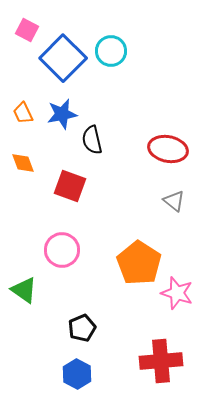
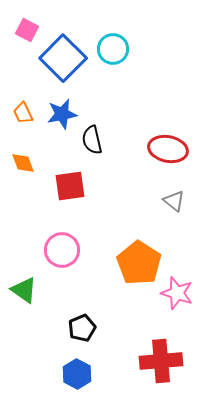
cyan circle: moved 2 px right, 2 px up
red square: rotated 28 degrees counterclockwise
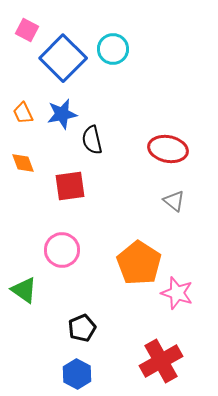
red cross: rotated 24 degrees counterclockwise
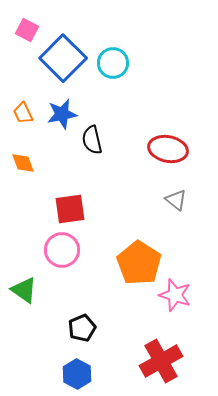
cyan circle: moved 14 px down
red square: moved 23 px down
gray triangle: moved 2 px right, 1 px up
pink star: moved 2 px left, 2 px down
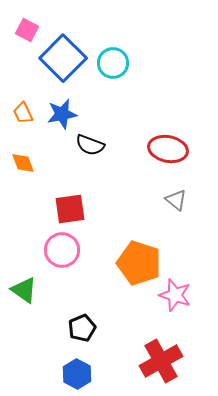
black semicircle: moved 2 px left, 5 px down; rotated 56 degrees counterclockwise
orange pentagon: rotated 15 degrees counterclockwise
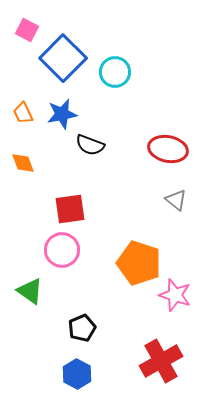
cyan circle: moved 2 px right, 9 px down
green triangle: moved 6 px right, 1 px down
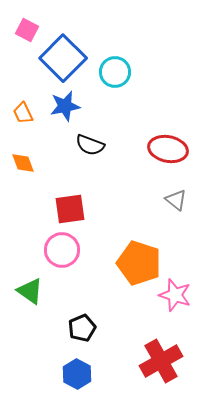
blue star: moved 3 px right, 8 px up
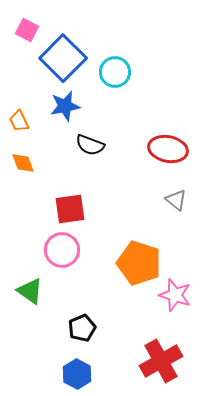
orange trapezoid: moved 4 px left, 8 px down
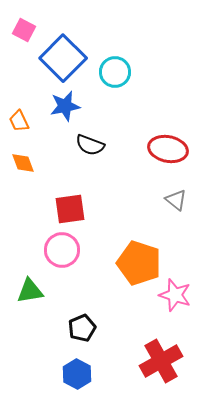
pink square: moved 3 px left
green triangle: rotated 44 degrees counterclockwise
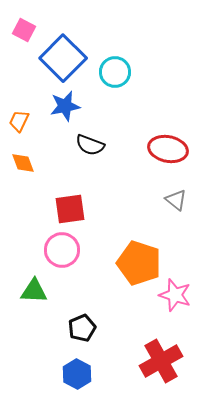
orange trapezoid: rotated 50 degrees clockwise
green triangle: moved 4 px right; rotated 12 degrees clockwise
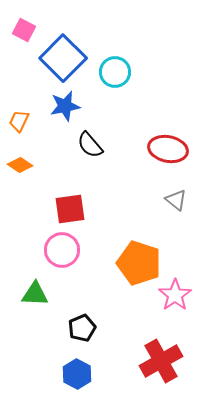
black semicircle: rotated 28 degrees clockwise
orange diamond: moved 3 px left, 2 px down; rotated 35 degrees counterclockwise
green triangle: moved 1 px right, 3 px down
pink star: rotated 20 degrees clockwise
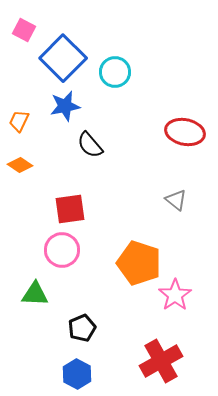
red ellipse: moved 17 px right, 17 px up
